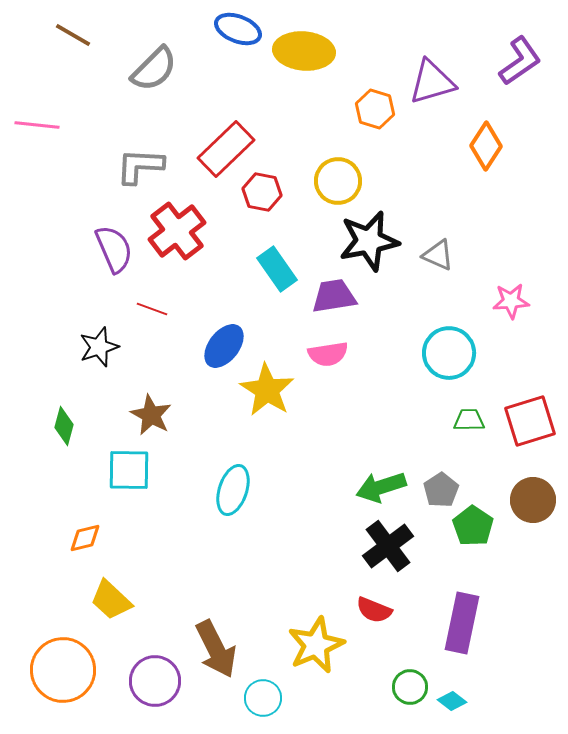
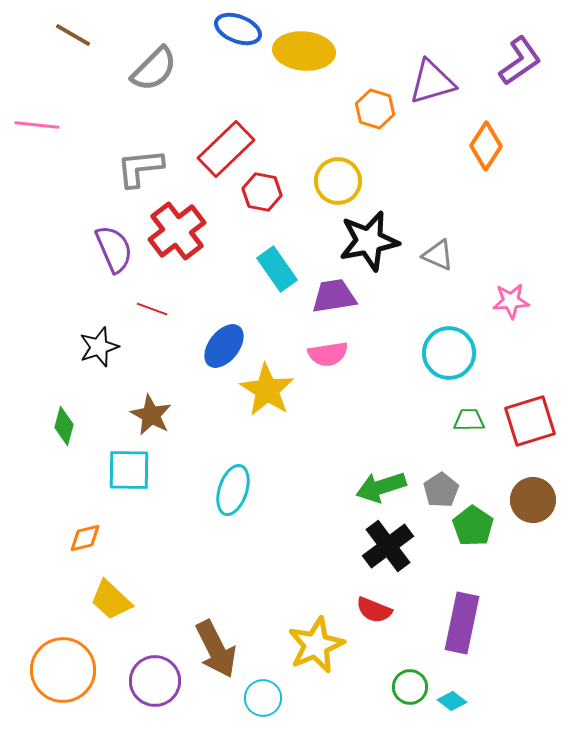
gray L-shape at (140, 166): moved 2 px down; rotated 9 degrees counterclockwise
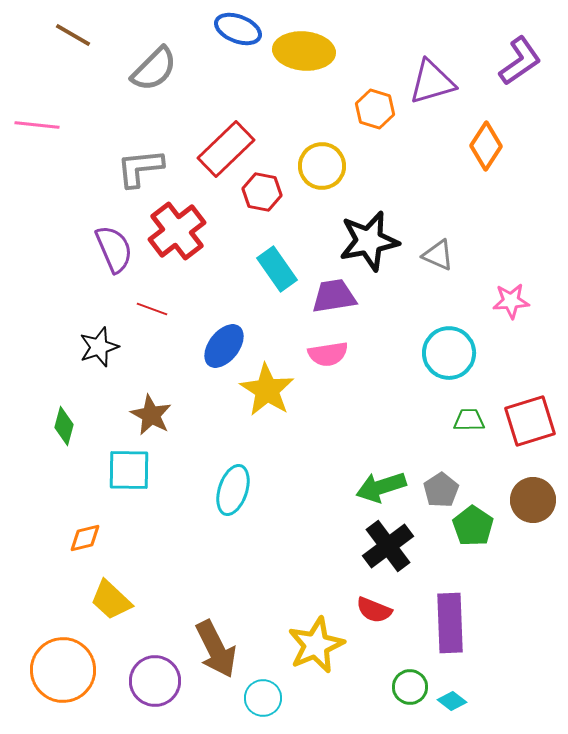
yellow circle at (338, 181): moved 16 px left, 15 px up
purple rectangle at (462, 623): moved 12 px left; rotated 14 degrees counterclockwise
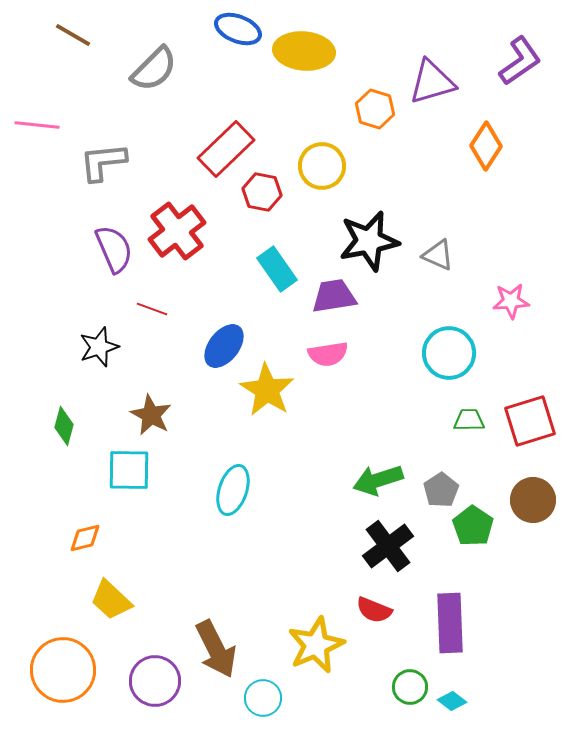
gray L-shape at (140, 168): moved 37 px left, 6 px up
green arrow at (381, 487): moved 3 px left, 7 px up
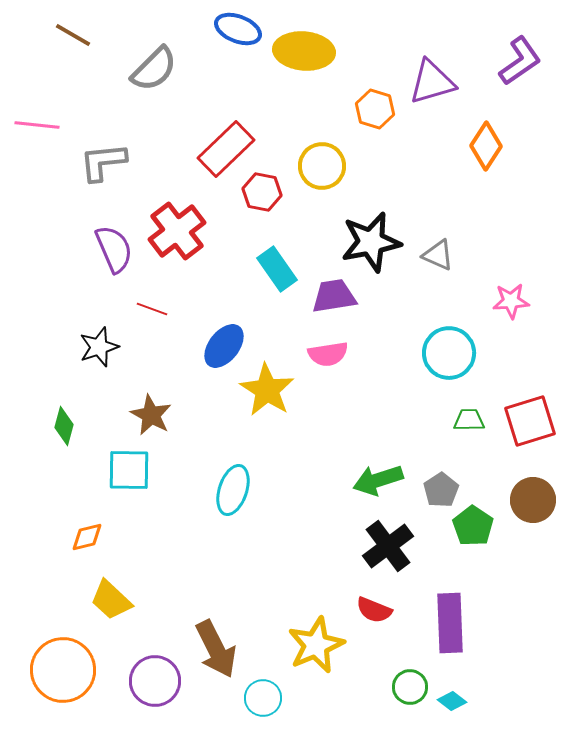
black star at (369, 241): moved 2 px right, 1 px down
orange diamond at (85, 538): moved 2 px right, 1 px up
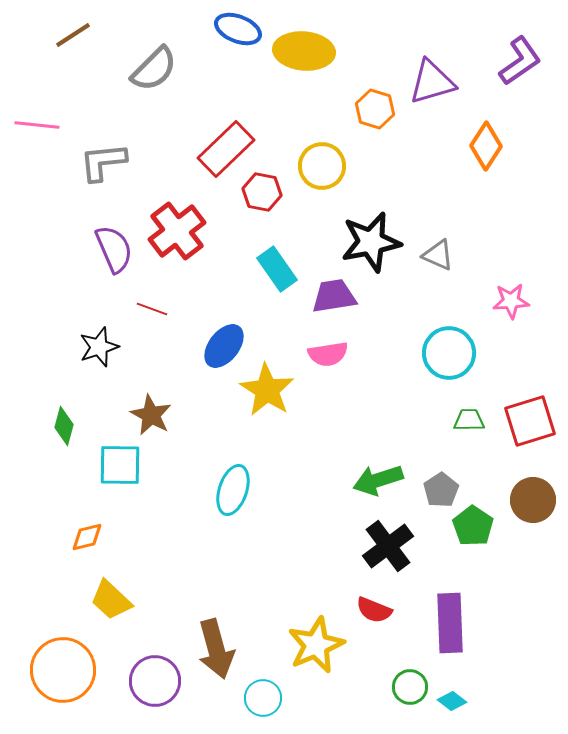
brown line at (73, 35): rotated 63 degrees counterclockwise
cyan square at (129, 470): moved 9 px left, 5 px up
brown arrow at (216, 649): rotated 12 degrees clockwise
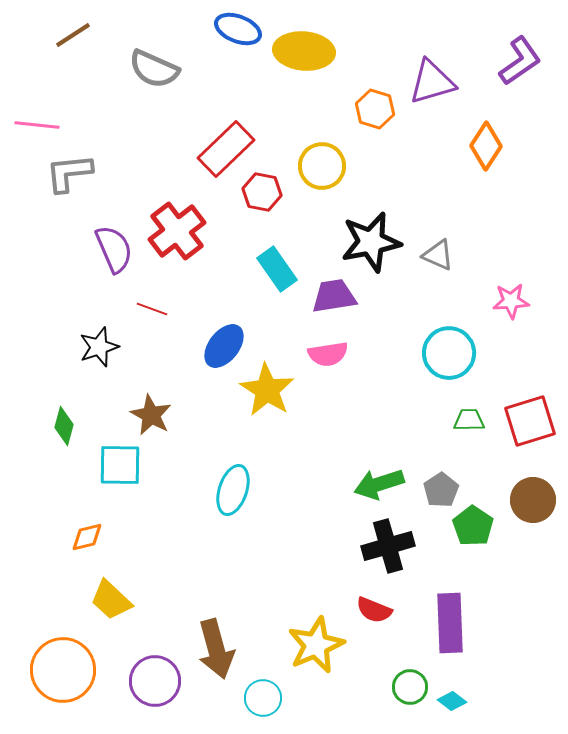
gray semicircle at (154, 69): rotated 69 degrees clockwise
gray L-shape at (103, 162): moved 34 px left, 11 px down
green arrow at (378, 480): moved 1 px right, 4 px down
black cross at (388, 546): rotated 21 degrees clockwise
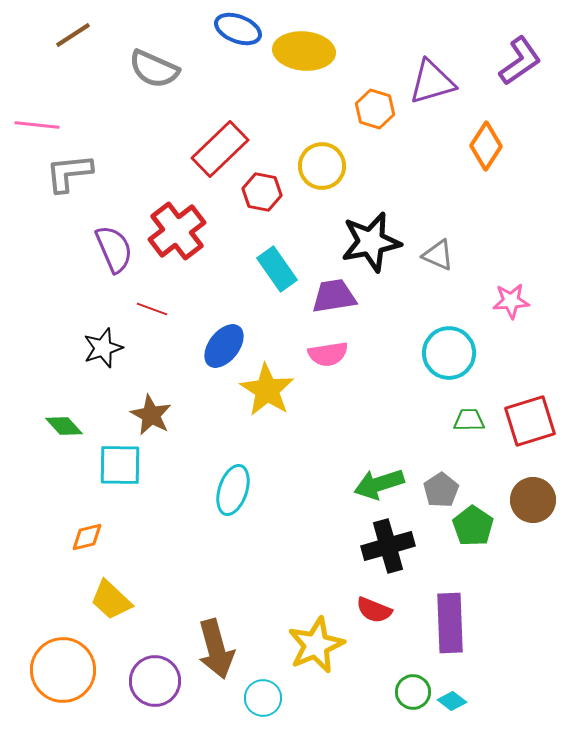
red rectangle at (226, 149): moved 6 px left
black star at (99, 347): moved 4 px right, 1 px down
green diamond at (64, 426): rotated 57 degrees counterclockwise
green circle at (410, 687): moved 3 px right, 5 px down
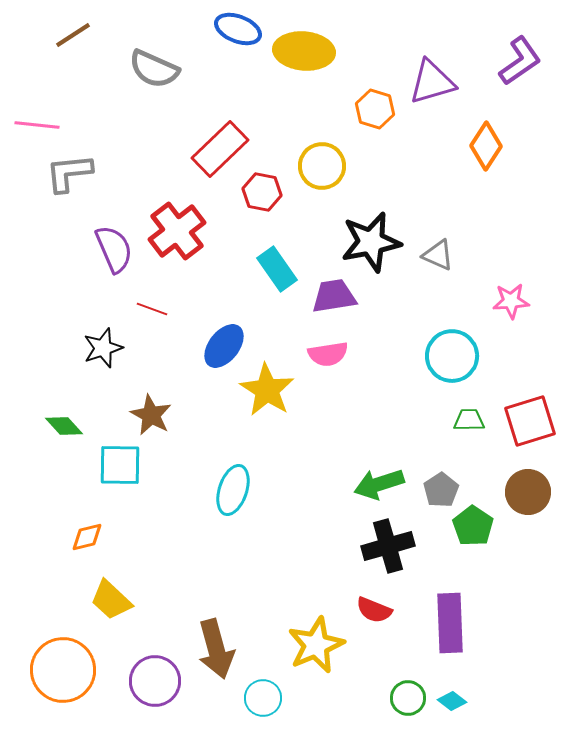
cyan circle at (449, 353): moved 3 px right, 3 px down
brown circle at (533, 500): moved 5 px left, 8 px up
green circle at (413, 692): moved 5 px left, 6 px down
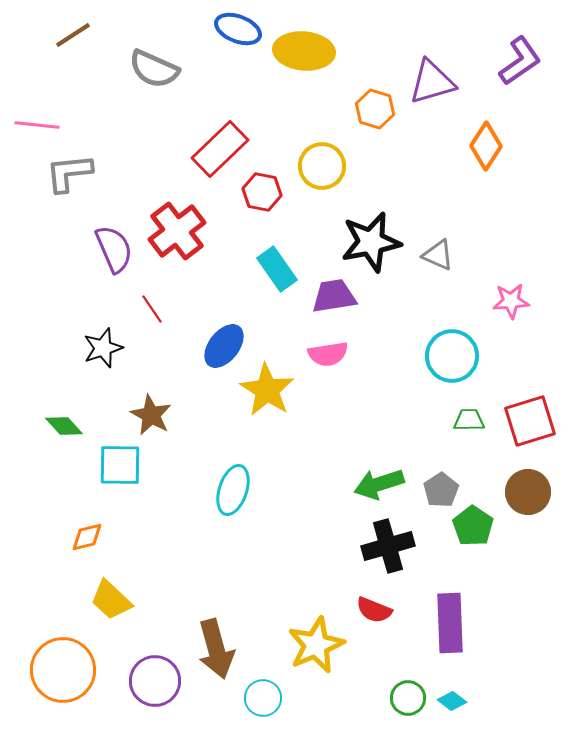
red line at (152, 309): rotated 36 degrees clockwise
